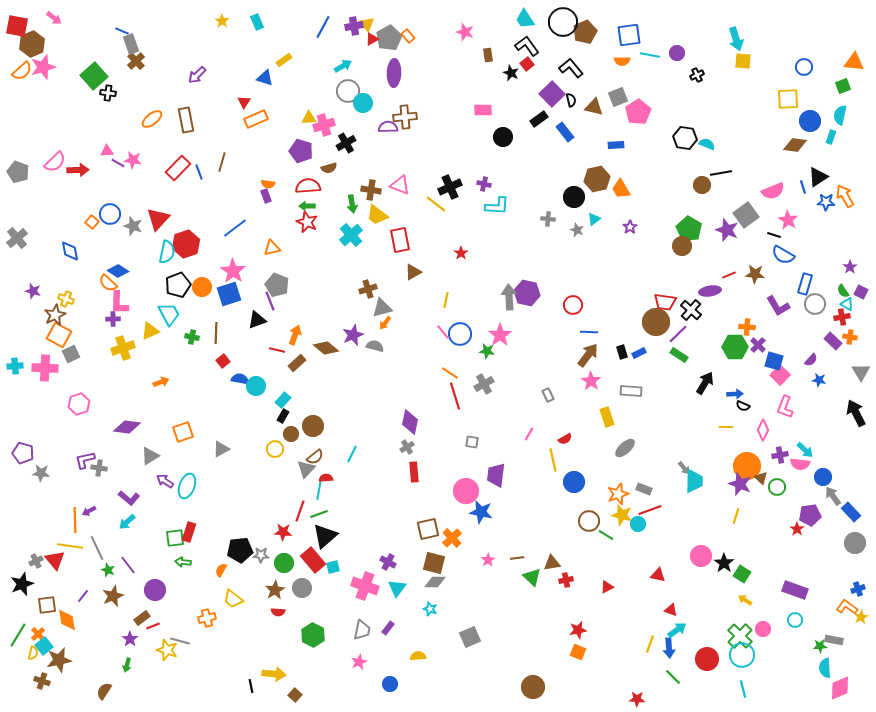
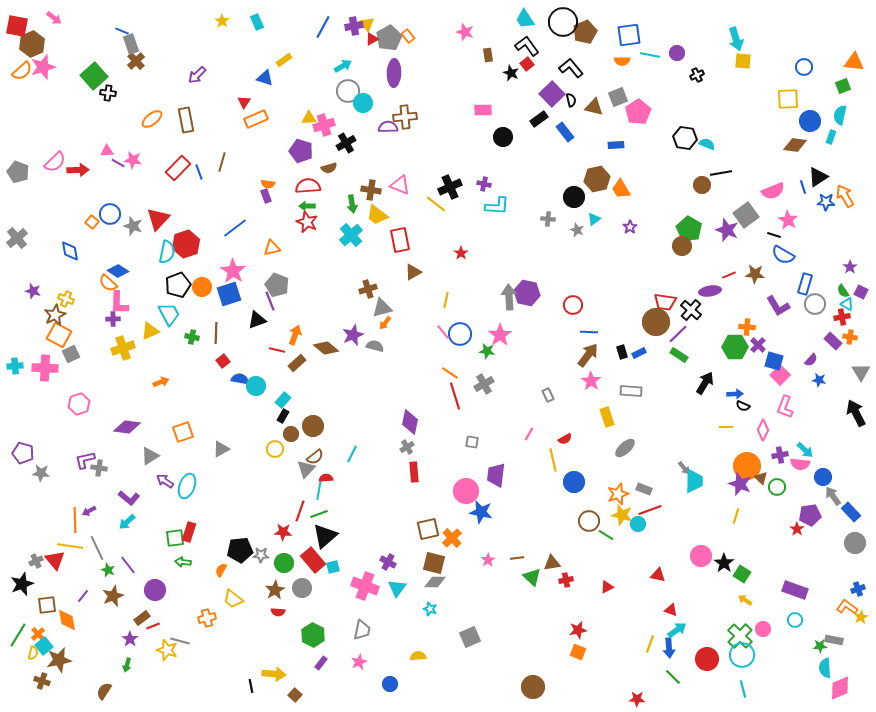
purple rectangle at (388, 628): moved 67 px left, 35 px down
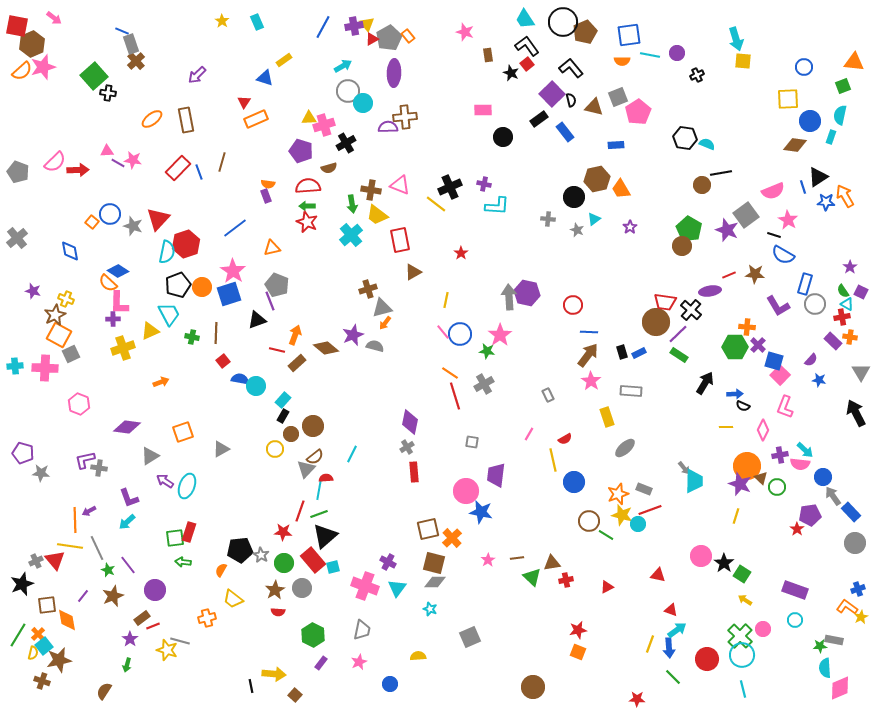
pink hexagon at (79, 404): rotated 20 degrees counterclockwise
purple L-shape at (129, 498): rotated 30 degrees clockwise
gray star at (261, 555): rotated 28 degrees clockwise
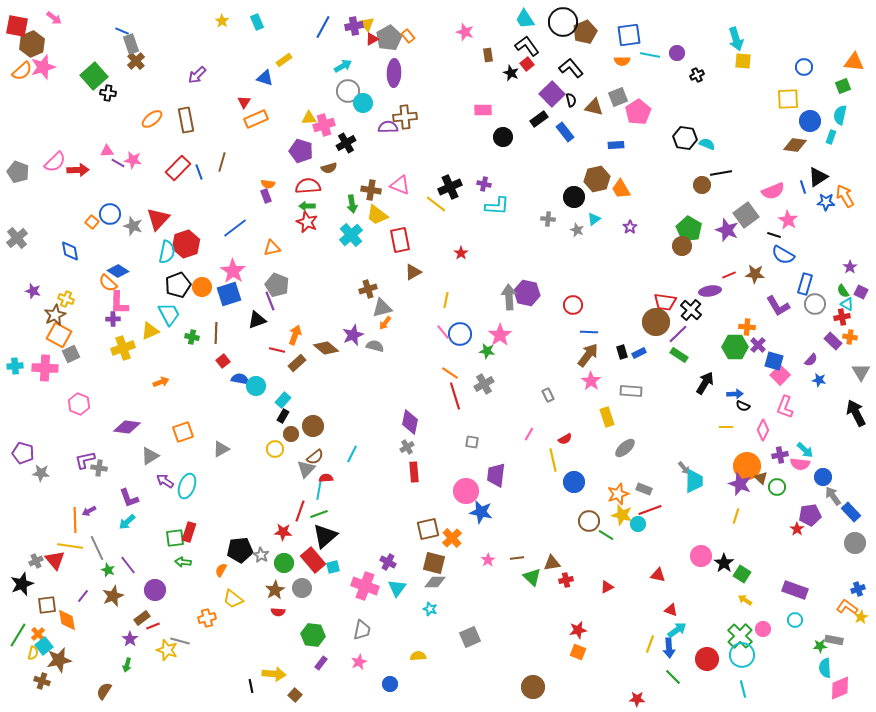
green hexagon at (313, 635): rotated 20 degrees counterclockwise
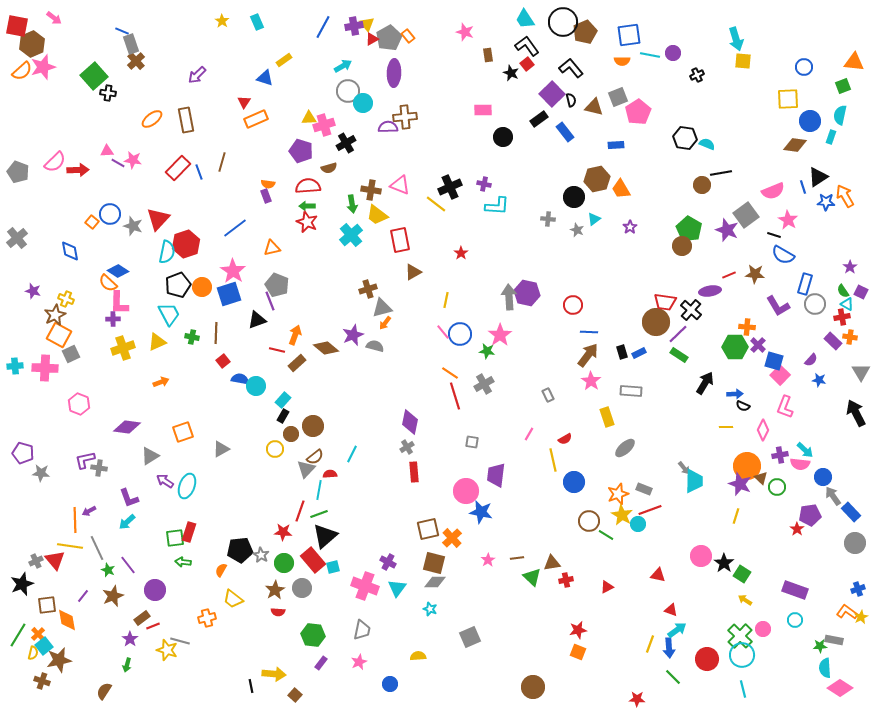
purple circle at (677, 53): moved 4 px left
yellow triangle at (150, 331): moved 7 px right, 11 px down
red semicircle at (326, 478): moved 4 px right, 4 px up
yellow star at (622, 515): rotated 15 degrees clockwise
orange L-shape at (847, 607): moved 5 px down
pink diamond at (840, 688): rotated 55 degrees clockwise
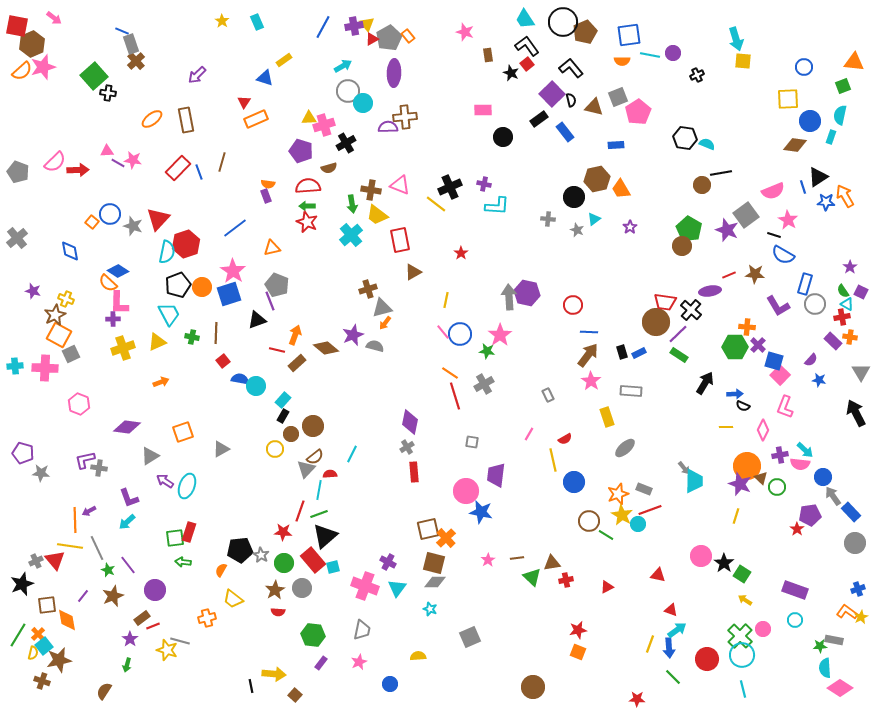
orange cross at (452, 538): moved 6 px left
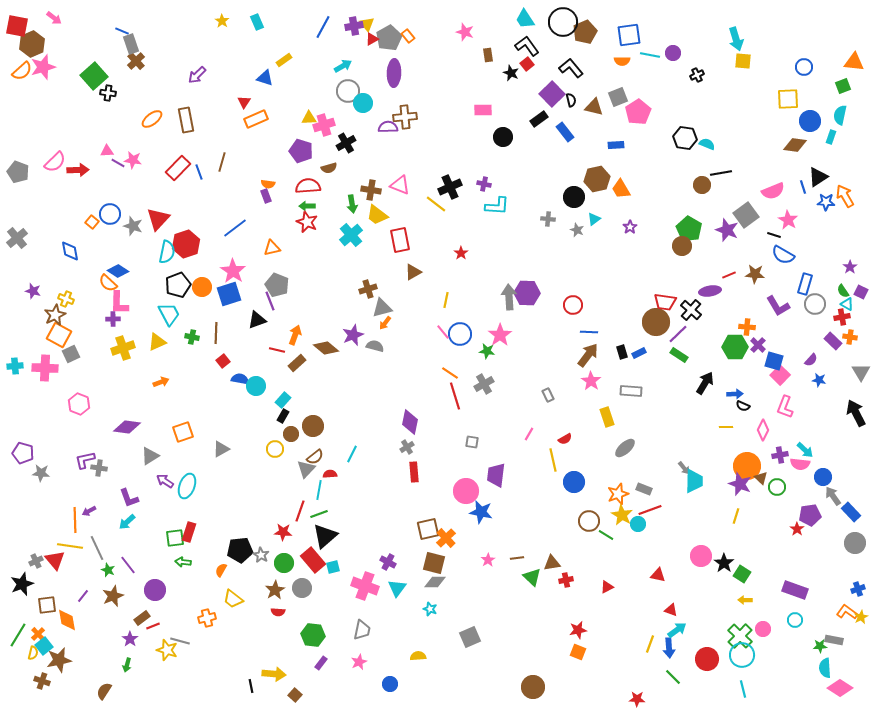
purple hexagon at (527, 293): rotated 10 degrees counterclockwise
yellow arrow at (745, 600): rotated 32 degrees counterclockwise
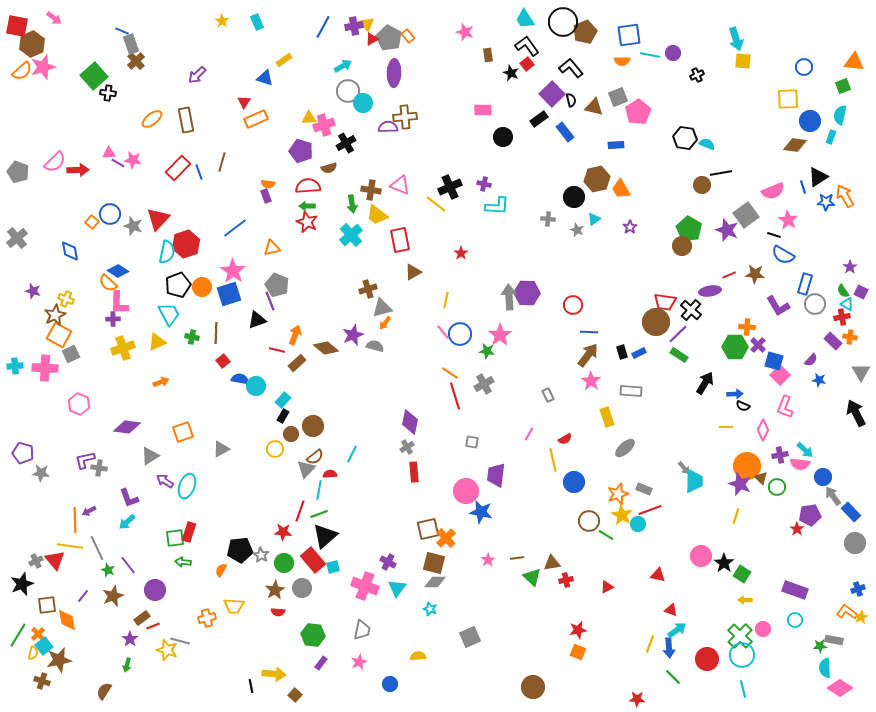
gray pentagon at (389, 38): rotated 15 degrees counterclockwise
pink triangle at (107, 151): moved 2 px right, 2 px down
yellow trapezoid at (233, 599): moved 1 px right, 7 px down; rotated 35 degrees counterclockwise
